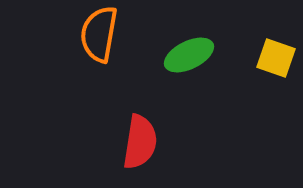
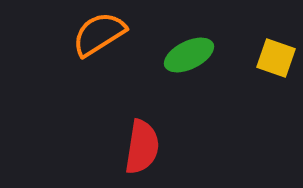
orange semicircle: rotated 48 degrees clockwise
red semicircle: moved 2 px right, 5 px down
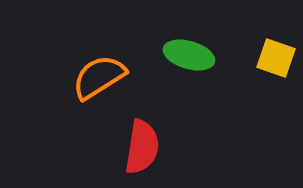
orange semicircle: moved 43 px down
green ellipse: rotated 42 degrees clockwise
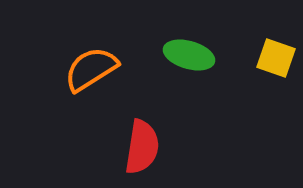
orange semicircle: moved 8 px left, 8 px up
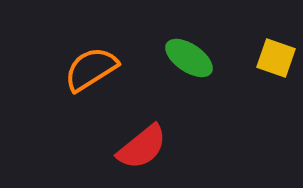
green ellipse: moved 3 px down; rotated 18 degrees clockwise
red semicircle: rotated 42 degrees clockwise
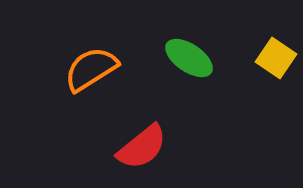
yellow square: rotated 15 degrees clockwise
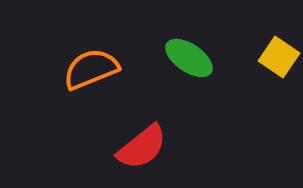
yellow square: moved 3 px right, 1 px up
orange semicircle: rotated 10 degrees clockwise
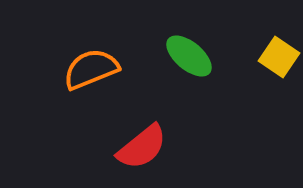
green ellipse: moved 2 px up; rotated 6 degrees clockwise
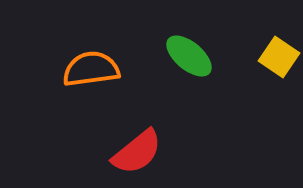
orange semicircle: rotated 14 degrees clockwise
red semicircle: moved 5 px left, 5 px down
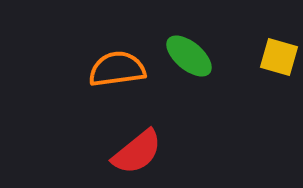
yellow square: rotated 18 degrees counterclockwise
orange semicircle: moved 26 px right
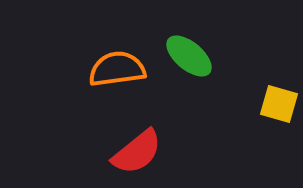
yellow square: moved 47 px down
